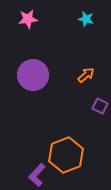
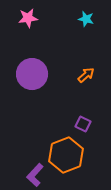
pink star: moved 1 px up
purple circle: moved 1 px left, 1 px up
purple square: moved 17 px left, 18 px down
purple L-shape: moved 2 px left
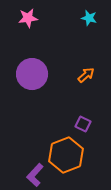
cyan star: moved 3 px right, 1 px up
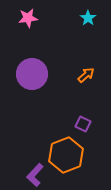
cyan star: moved 1 px left; rotated 21 degrees clockwise
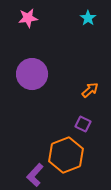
orange arrow: moved 4 px right, 15 px down
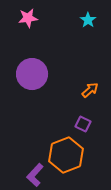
cyan star: moved 2 px down
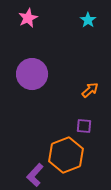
pink star: rotated 18 degrees counterclockwise
purple square: moved 1 px right, 2 px down; rotated 21 degrees counterclockwise
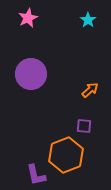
purple circle: moved 1 px left
purple L-shape: moved 1 px right; rotated 55 degrees counterclockwise
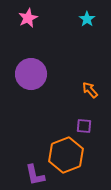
cyan star: moved 1 px left, 1 px up
orange arrow: rotated 90 degrees counterclockwise
purple L-shape: moved 1 px left
